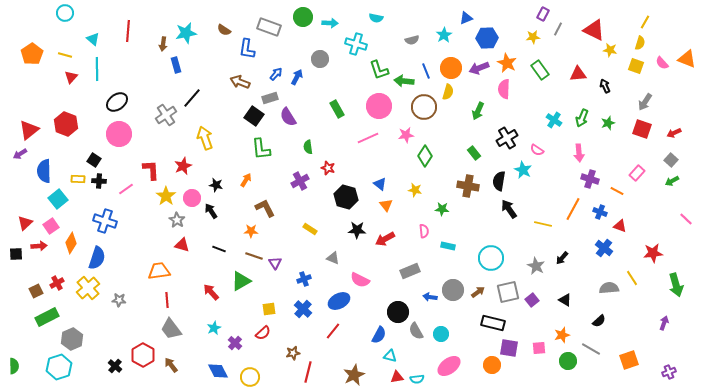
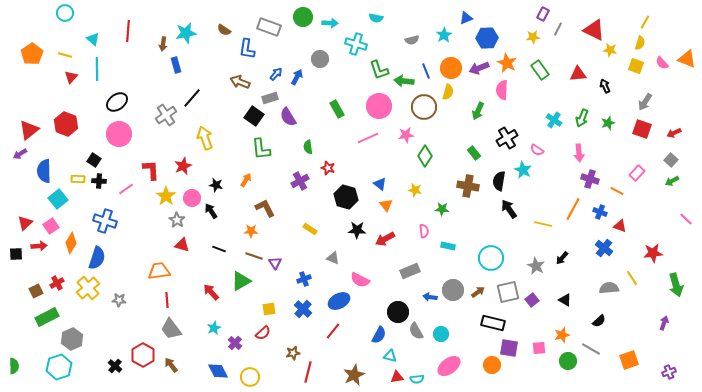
pink semicircle at (504, 89): moved 2 px left, 1 px down
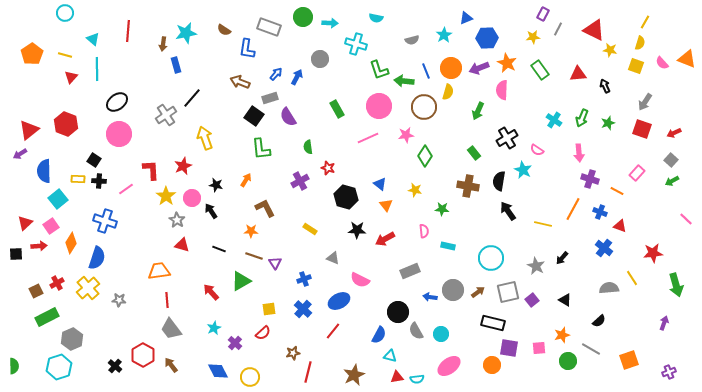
black arrow at (509, 209): moved 1 px left, 2 px down
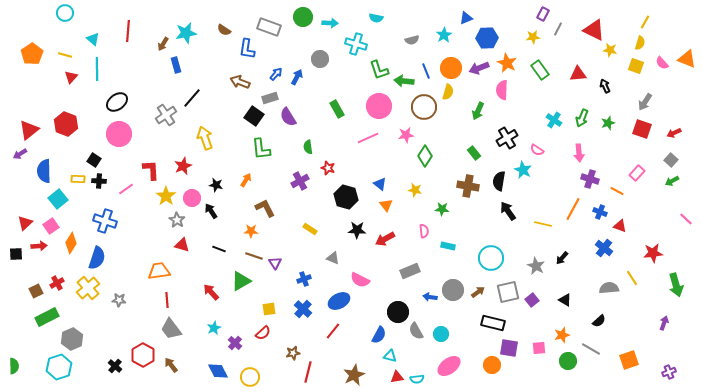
brown arrow at (163, 44): rotated 24 degrees clockwise
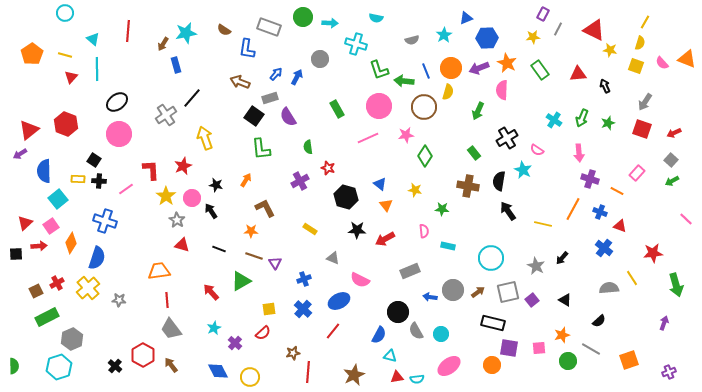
red line at (308, 372): rotated 10 degrees counterclockwise
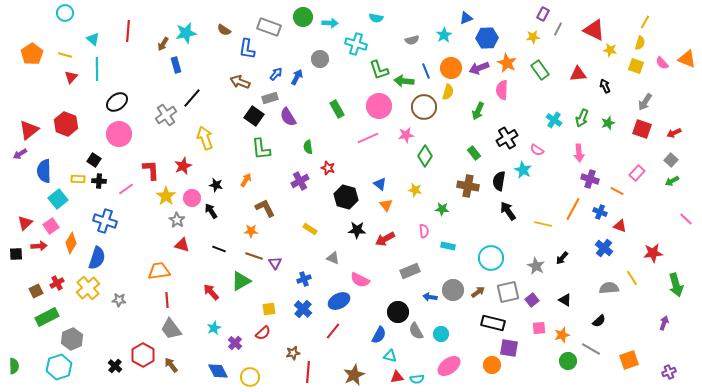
pink square at (539, 348): moved 20 px up
